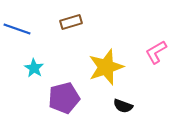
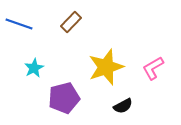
brown rectangle: rotated 30 degrees counterclockwise
blue line: moved 2 px right, 5 px up
pink L-shape: moved 3 px left, 16 px down
cyan star: rotated 12 degrees clockwise
black semicircle: rotated 48 degrees counterclockwise
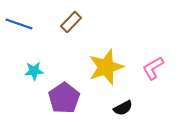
cyan star: moved 3 px down; rotated 24 degrees clockwise
purple pentagon: rotated 20 degrees counterclockwise
black semicircle: moved 2 px down
